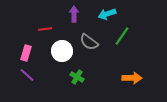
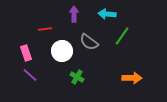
cyan arrow: rotated 24 degrees clockwise
pink rectangle: rotated 35 degrees counterclockwise
purple line: moved 3 px right
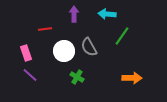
gray semicircle: moved 5 px down; rotated 24 degrees clockwise
white circle: moved 2 px right
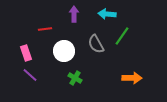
gray semicircle: moved 7 px right, 3 px up
green cross: moved 2 px left, 1 px down
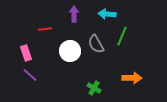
green line: rotated 12 degrees counterclockwise
white circle: moved 6 px right
green cross: moved 19 px right, 10 px down
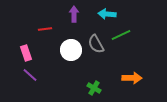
green line: moved 1 px left, 1 px up; rotated 42 degrees clockwise
white circle: moved 1 px right, 1 px up
